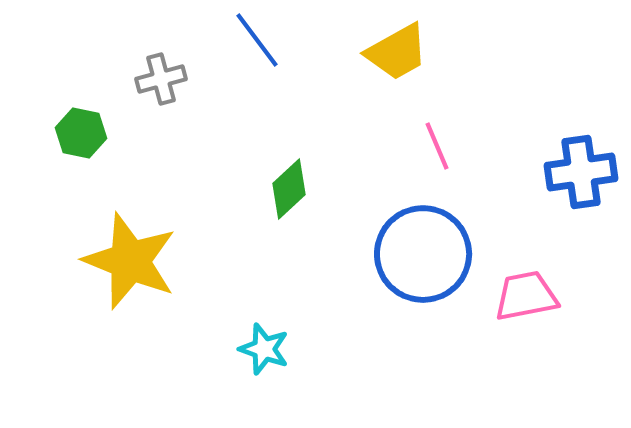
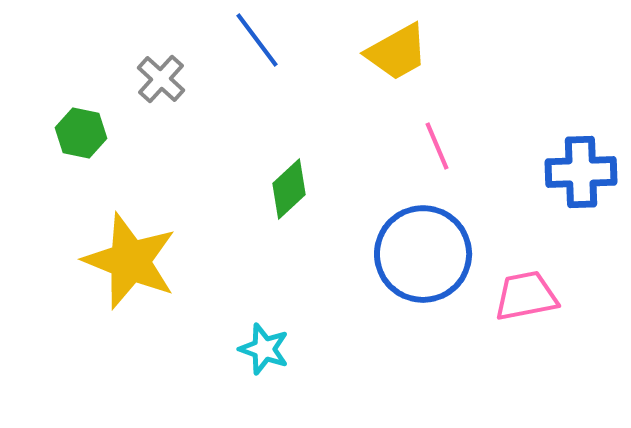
gray cross: rotated 33 degrees counterclockwise
blue cross: rotated 6 degrees clockwise
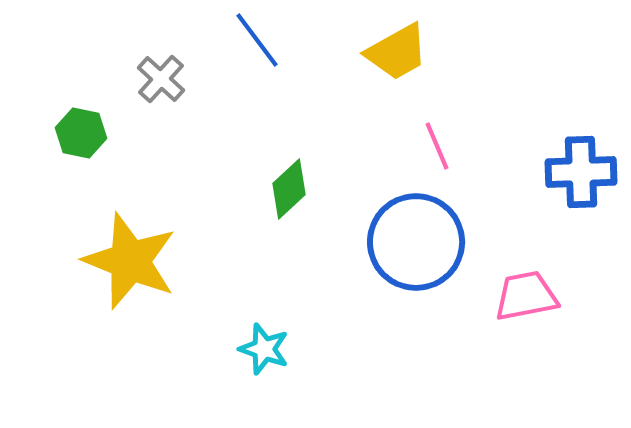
blue circle: moved 7 px left, 12 px up
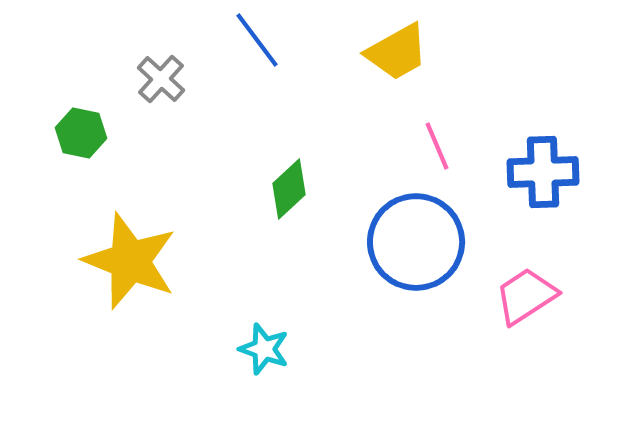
blue cross: moved 38 px left
pink trapezoid: rotated 22 degrees counterclockwise
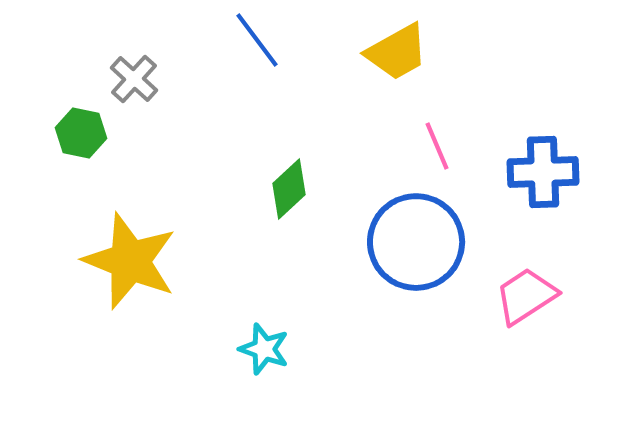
gray cross: moved 27 px left
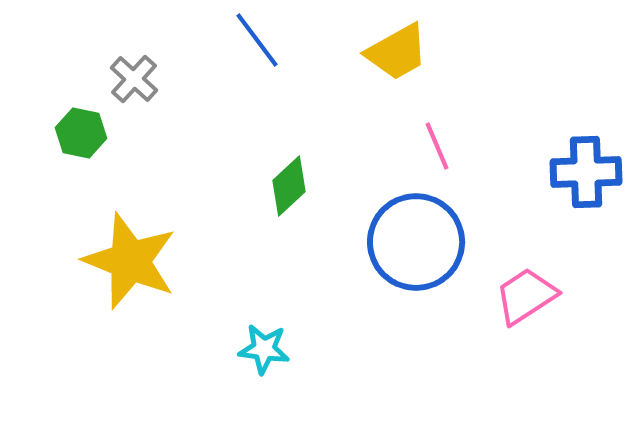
blue cross: moved 43 px right
green diamond: moved 3 px up
cyan star: rotated 12 degrees counterclockwise
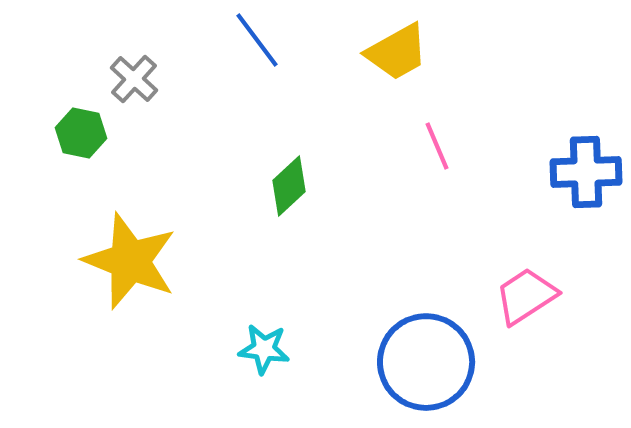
blue circle: moved 10 px right, 120 px down
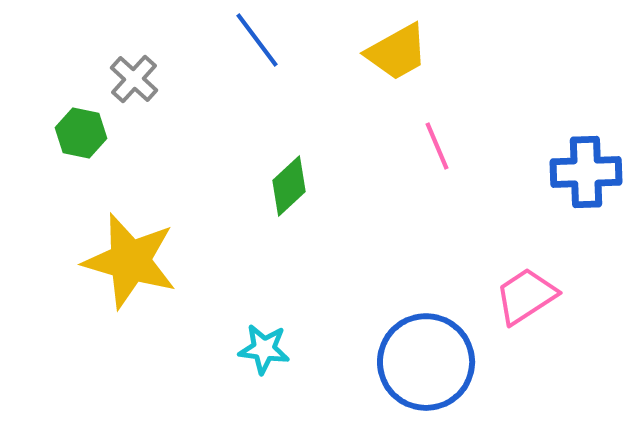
yellow star: rotated 6 degrees counterclockwise
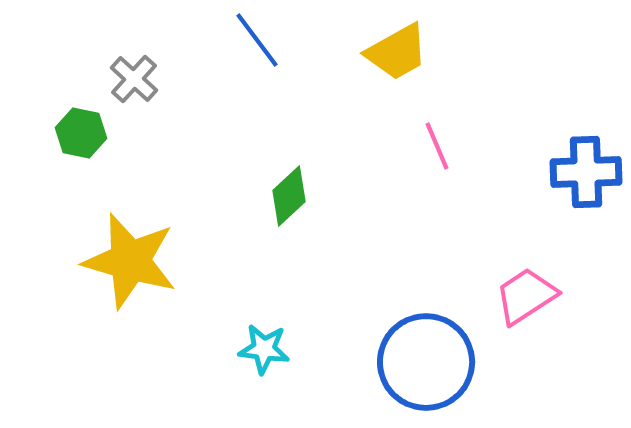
green diamond: moved 10 px down
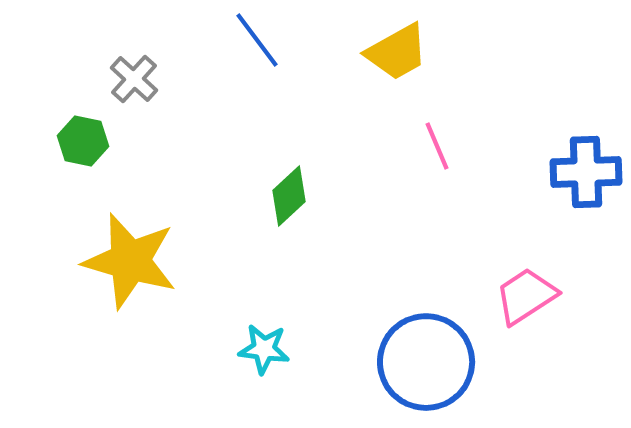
green hexagon: moved 2 px right, 8 px down
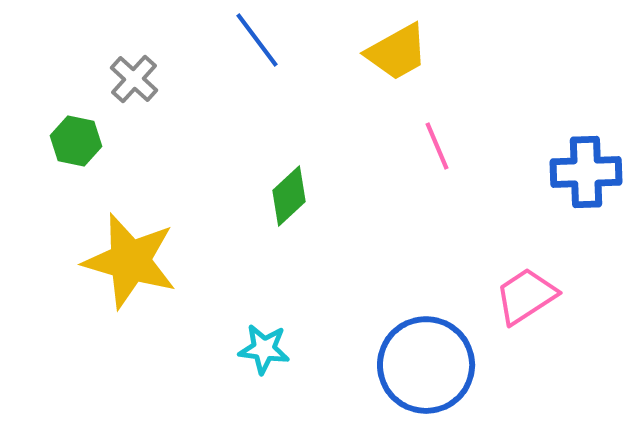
green hexagon: moved 7 px left
blue circle: moved 3 px down
